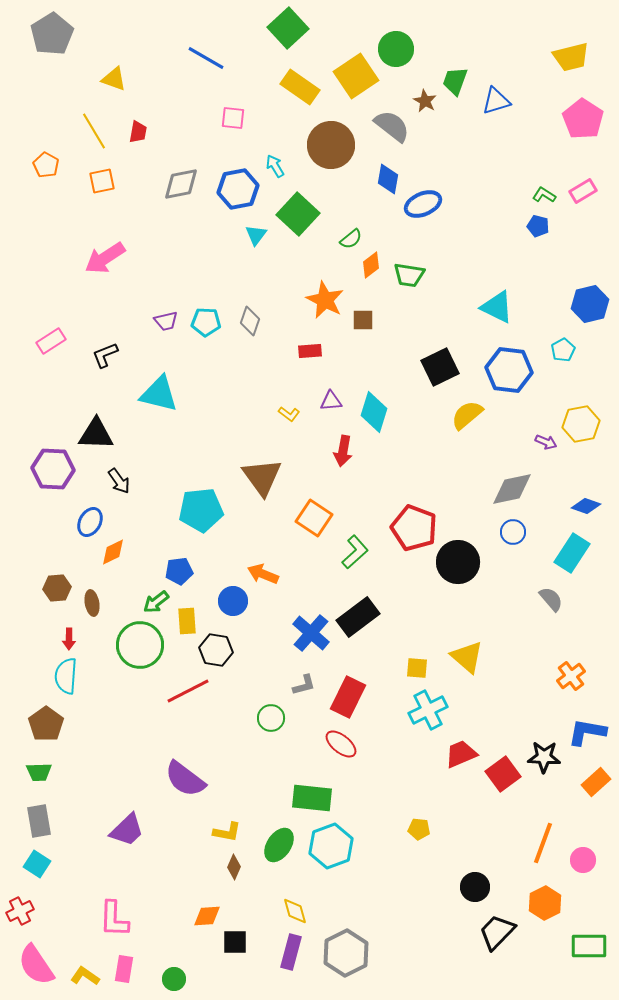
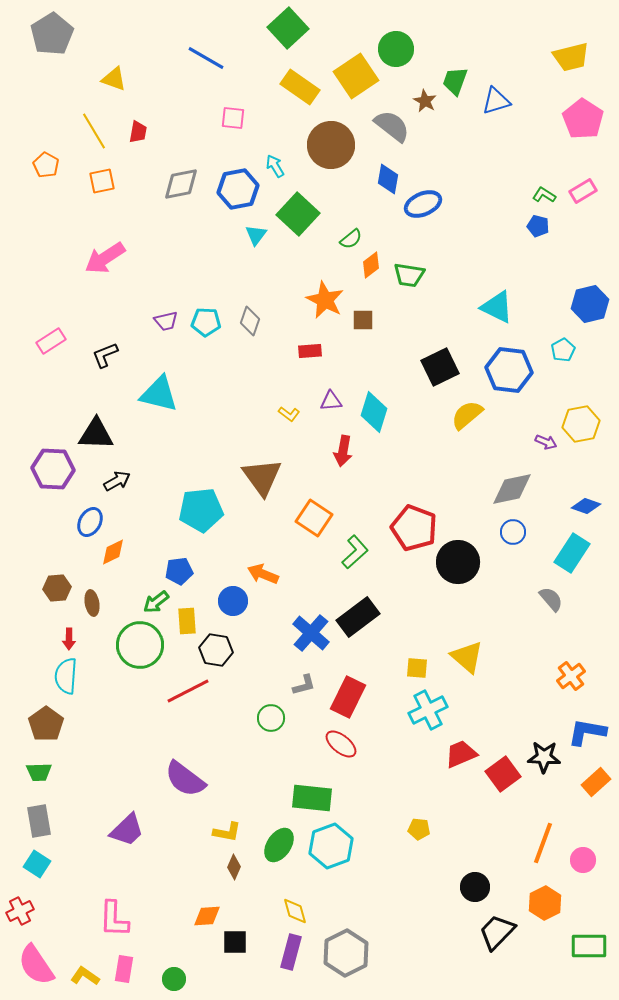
black arrow at (119, 481): moved 2 px left; rotated 84 degrees counterclockwise
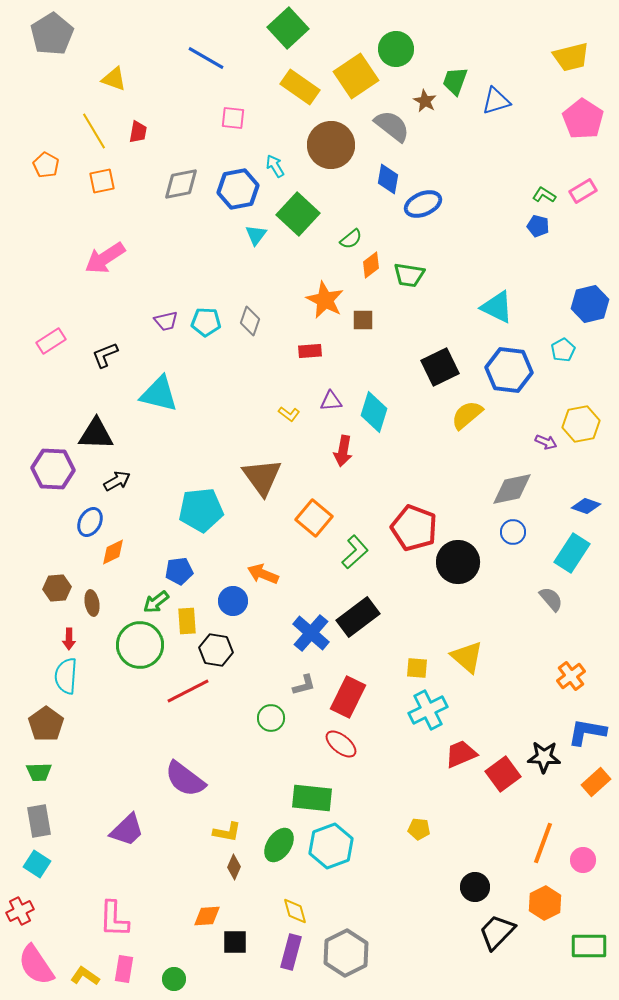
orange square at (314, 518): rotated 6 degrees clockwise
